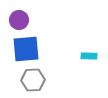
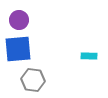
blue square: moved 8 px left
gray hexagon: rotated 10 degrees clockwise
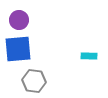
gray hexagon: moved 1 px right, 1 px down
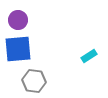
purple circle: moved 1 px left
cyan rectangle: rotated 35 degrees counterclockwise
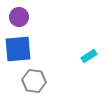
purple circle: moved 1 px right, 3 px up
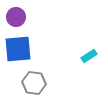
purple circle: moved 3 px left
gray hexagon: moved 2 px down
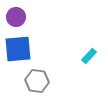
cyan rectangle: rotated 14 degrees counterclockwise
gray hexagon: moved 3 px right, 2 px up
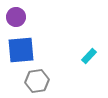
blue square: moved 3 px right, 1 px down
gray hexagon: rotated 15 degrees counterclockwise
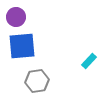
blue square: moved 1 px right, 4 px up
cyan rectangle: moved 5 px down
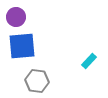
gray hexagon: rotated 15 degrees clockwise
